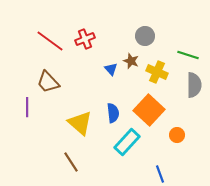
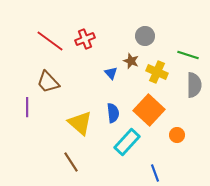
blue triangle: moved 4 px down
blue line: moved 5 px left, 1 px up
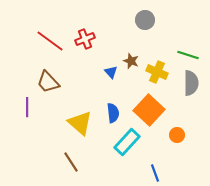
gray circle: moved 16 px up
blue triangle: moved 1 px up
gray semicircle: moved 3 px left, 2 px up
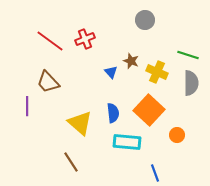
purple line: moved 1 px up
cyan rectangle: rotated 52 degrees clockwise
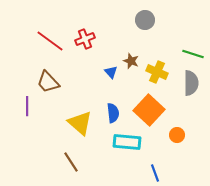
green line: moved 5 px right, 1 px up
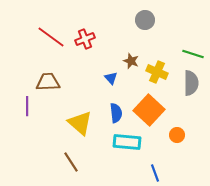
red line: moved 1 px right, 4 px up
blue triangle: moved 6 px down
brown trapezoid: rotated 130 degrees clockwise
blue semicircle: moved 3 px right
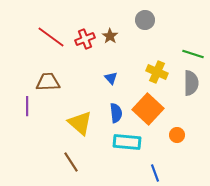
brown star: moved 21 px left, 25 px up; rotated 14 degrees clockwise
orange square: moved 1 px left, 1 px up
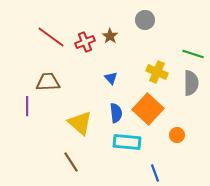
red cross: moved 3 px down
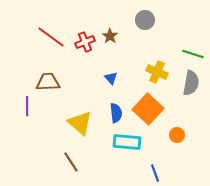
gray semicircle: rotated 10 degrees clockwise
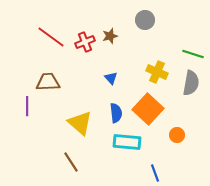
brown star: rotated 21 degrees clockwise
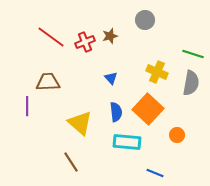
blue semicircle: moved 1 px up
blue line: rotated 48 degrees counterclockwise
